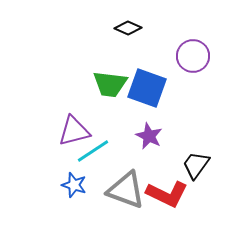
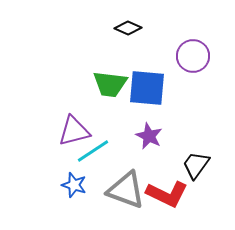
blue square: rotated 15 degrees counterclockwise
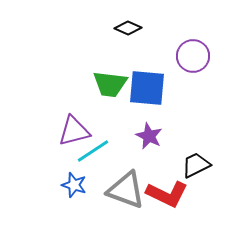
black trapezoid: rotated 28 degrees clockwise
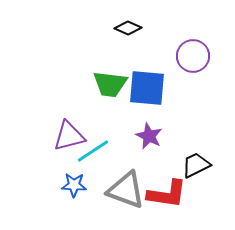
purple triangle: moved 5 px left, 5 px down
blue star: rotated 15 degrees counterclockwise
red L-shape: rotated 18 degrees counterclockwise
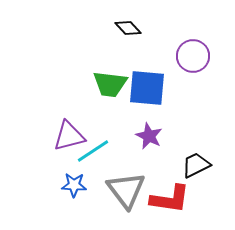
black diamond: rotated 24 degrees clockwise
gray triangle: rotated 33 degrees clockwise
red L-shape: moved 3 px right, 5 px down
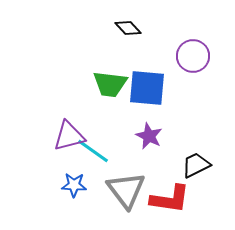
cyan line: rotated 68 degrees clockwise
